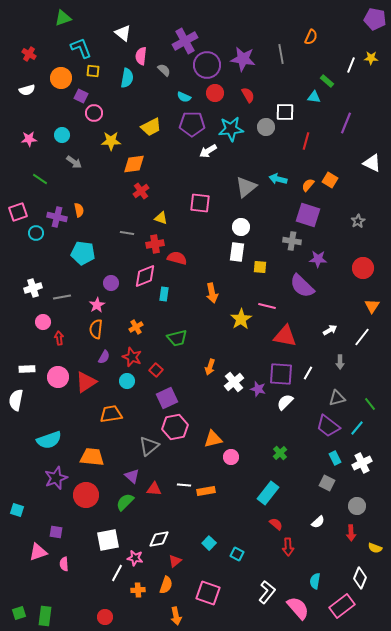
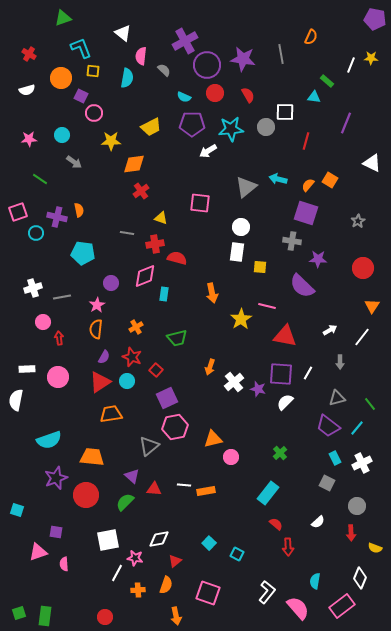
purple square at (308, 215): moved 2 px left, 2 px up
red triangle at (86, 382): moved 14 px right
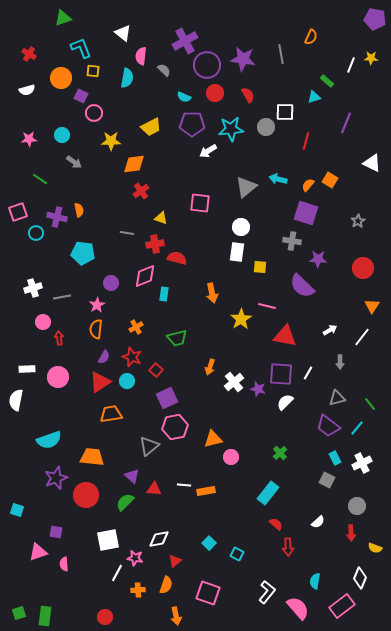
cyan triangle at (314, 97): rotated 24 degrees counterclockwise
gray square at (327, 483): moved 3 px up
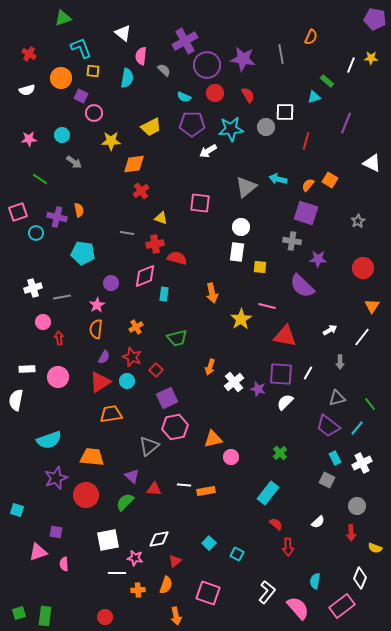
white line at (117, 573): rotated 60 degrees clockwise
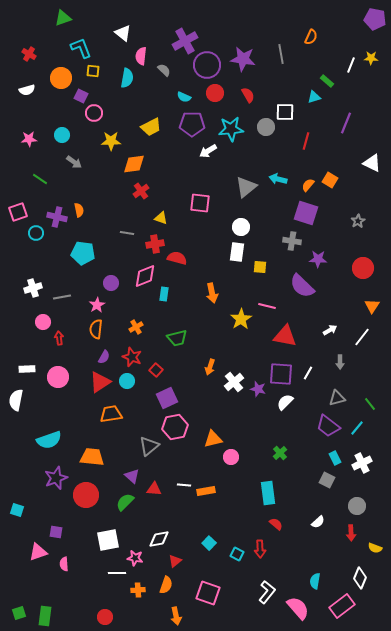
cyan rectangle at (268, 493): rotated 45 degrees counterclockwise
red arrow at (288, 547): moved 28 px left, 2 px down
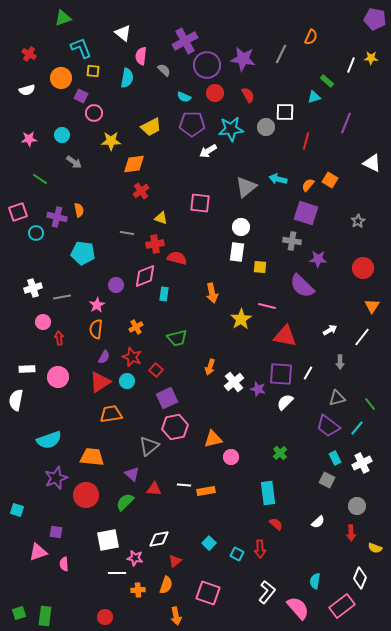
gray line at (281, 54): rotated 36 degrees clockwise
purple circle at (111, 283): moved 5 px right, 2 px down
purple triangle at (132, 476): moved 2 px up
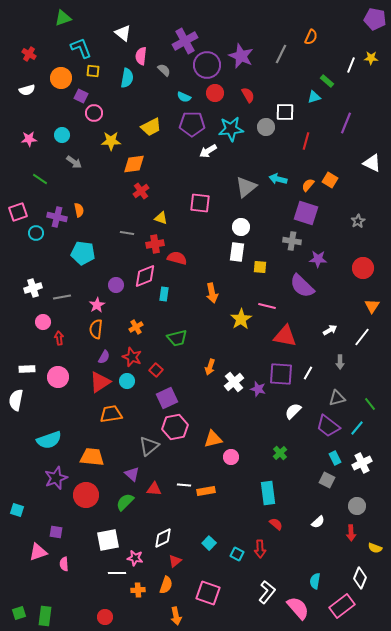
purple star at (243, 59): moved 2 px left, 3 px up; rotated 15 degrees clockwise
white semicircle at (285, 402): moved 8 px right, 9 px down
white diamond at (159, 539): moved 4 px right, 1 px up; rotated 15 degrees counterclockwise
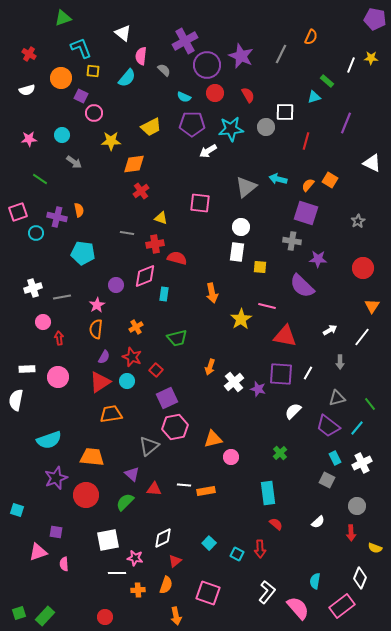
cyan semicircle at (127, 78): rotated 30 degrees clockwise
green rectangle at (45, 616): rotated 36 degrees clockwise
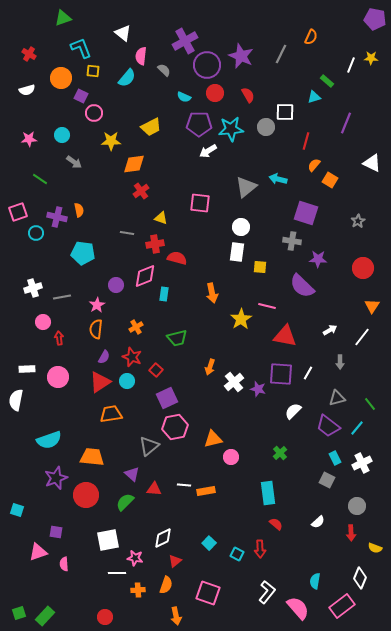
purple pentagon at (192, 124): moved 7 px right
orange semicircle at (308, 185): moved 6 px right, 20 px up
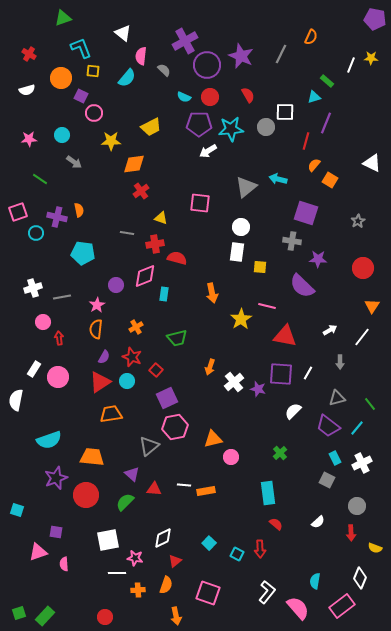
red circle at (215, 93): moved 5 px left, 4 px down
purple line at (346, 123): moved 20 px left
white rectangle at (27, 369): moved 7 px right; rotated 56 degrees counterclockwise
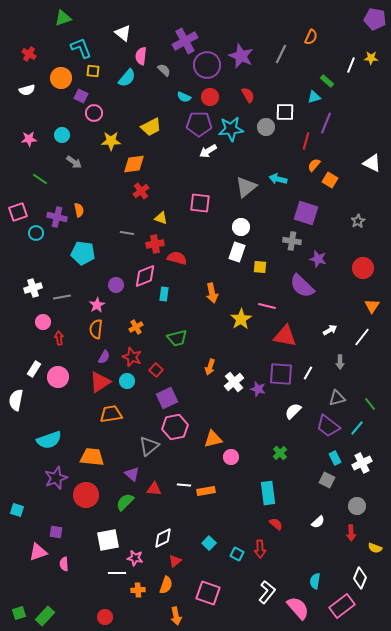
white rectangle at (237, 252): rotated 12 degrees clockwise
purple star at (318, 259): rotated 12 degrees clockwise
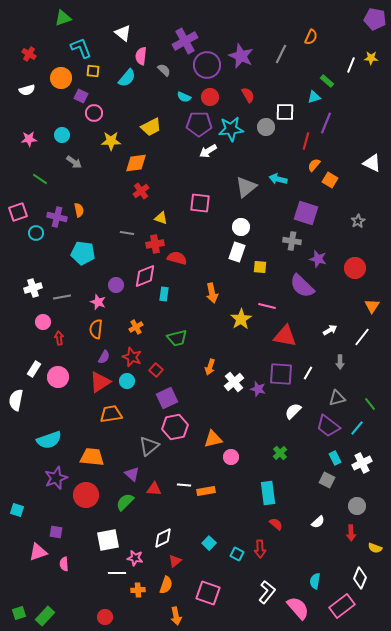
orange diamond at (134, 164): moved 2 px right, 1 px up
red circle at (363, 268): moved 8 px left
pink star at (97, 305): moved 1 px right, 3 px up; rotated 21 degrees counterclockwise
